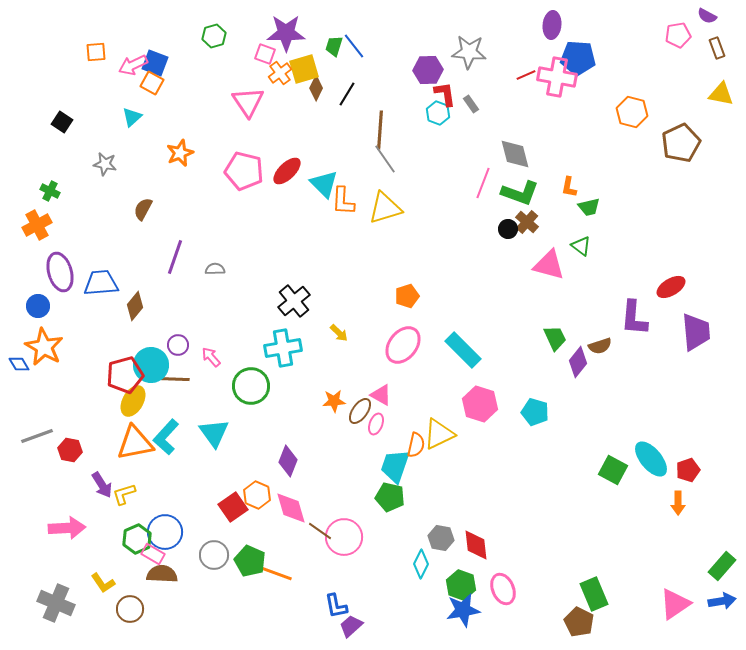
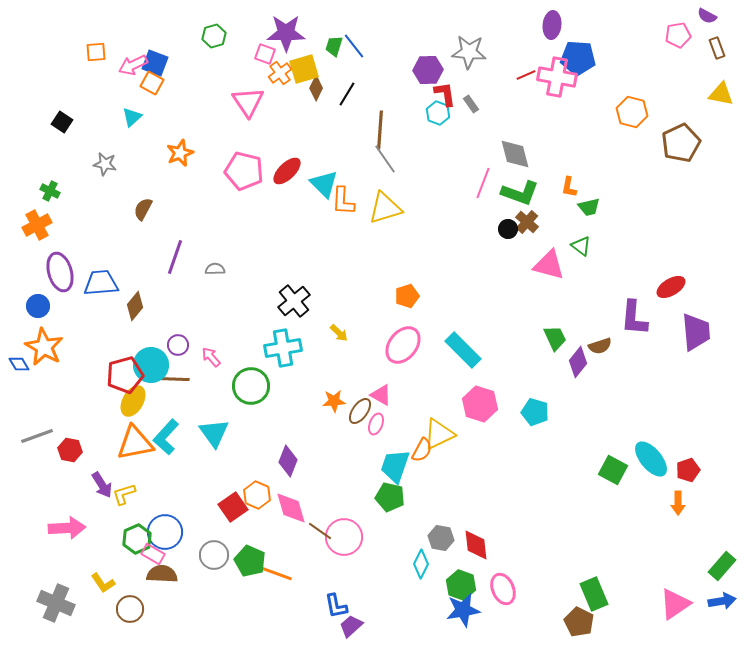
orange semicircle at (416, 445): moved 6 px right, 5 px down; rotated 15 degrees clockwise
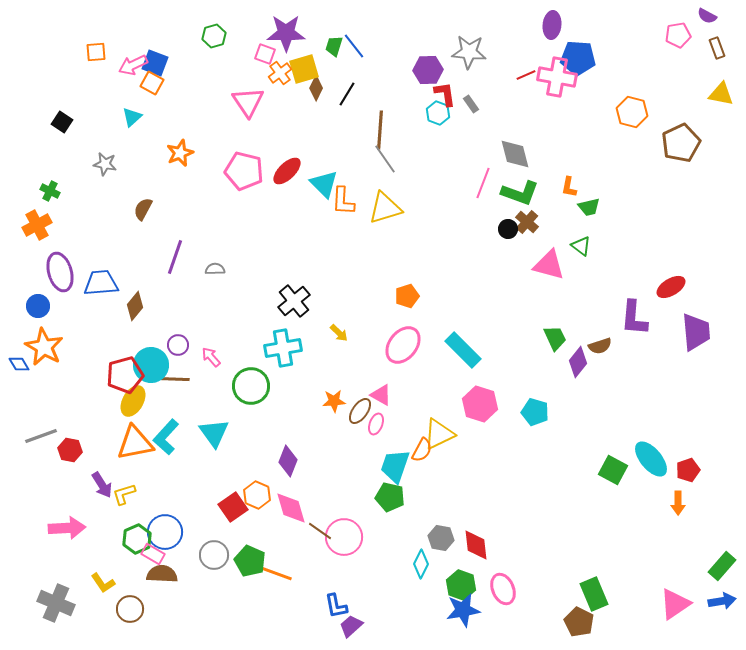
gray line at (37, 436): moved 4 px right
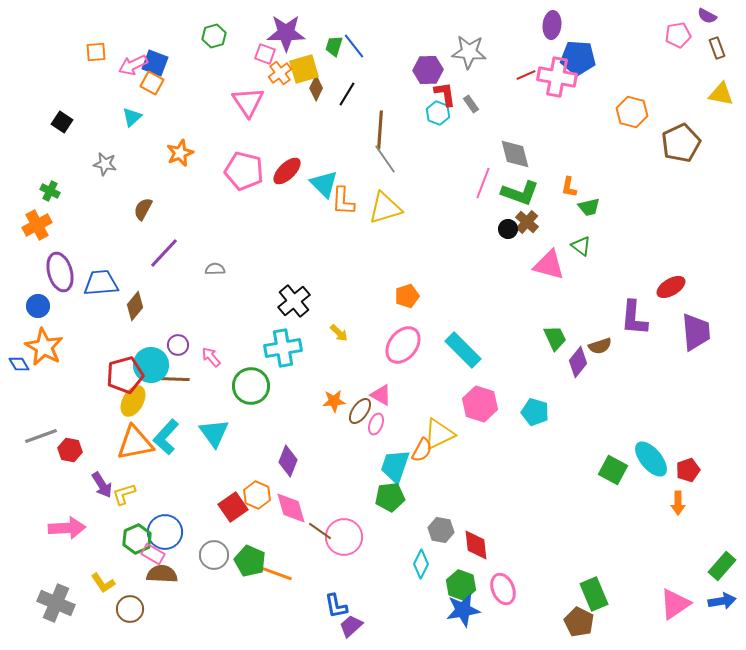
purple line at (175, 257): moved 11 px left, 4 px up; rotated 24 degrees clockwise
green pentagon at (390, 497): rotated 20 degrees counterclockwise
gray hexagon at (441, 538): moved 8 px up
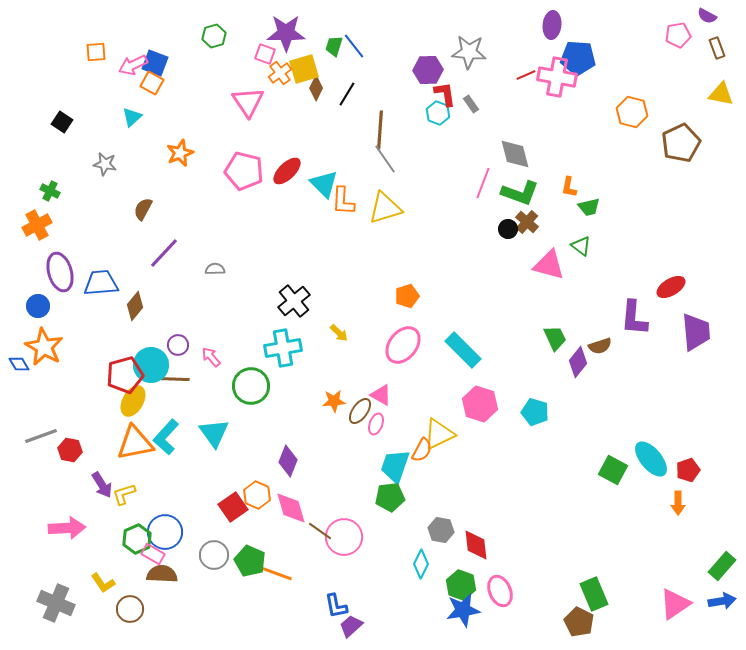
pink ellipse at (503, 589): moved 3 px left, 2 px down
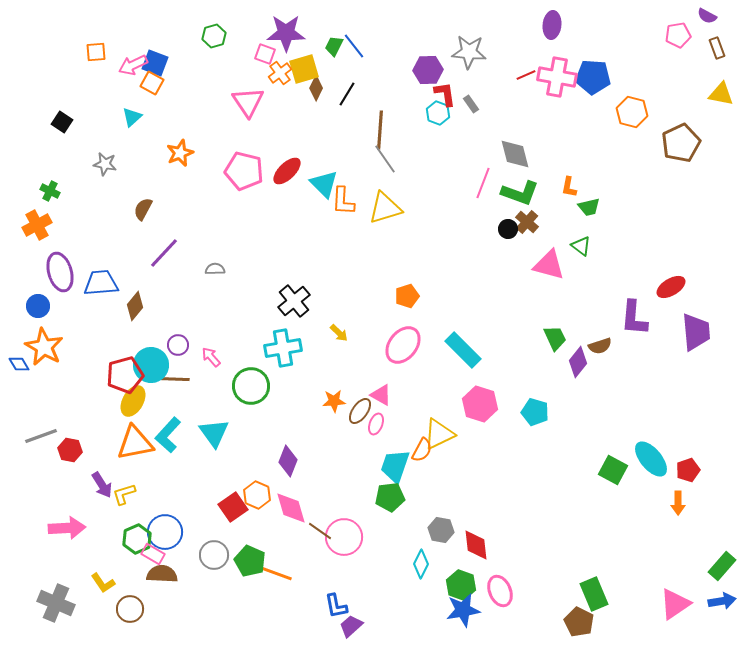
green trapezoid at (334, 46): rotated 10 degrees clockwise
blue pentagon at (578, 58): moved 15 px right, 19 px down
cyan L-shape at (166, 437): moved 2 px right, 2 px up
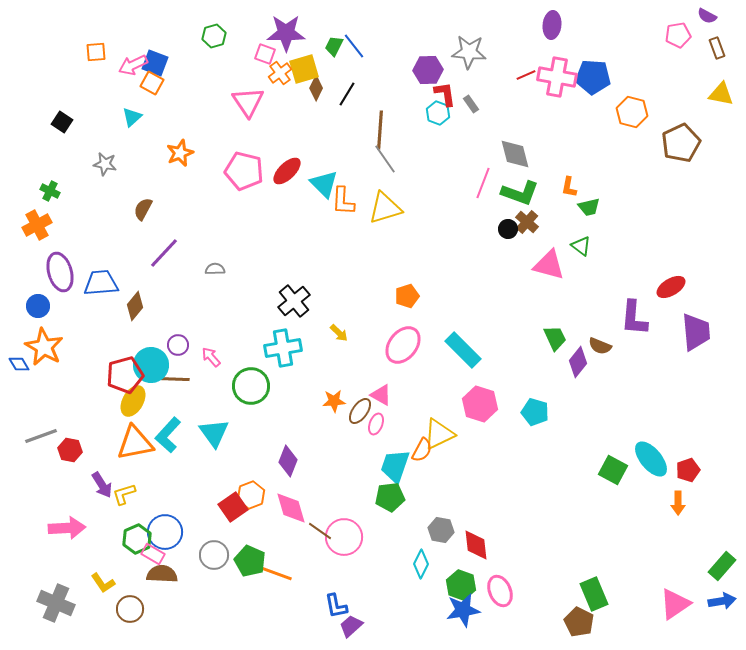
brown semicircle at (600, 346): rotated 40 degrees clockwise
orange hexagon at (257, 495): moved 6 px left; rotated 16 degrees clockwise
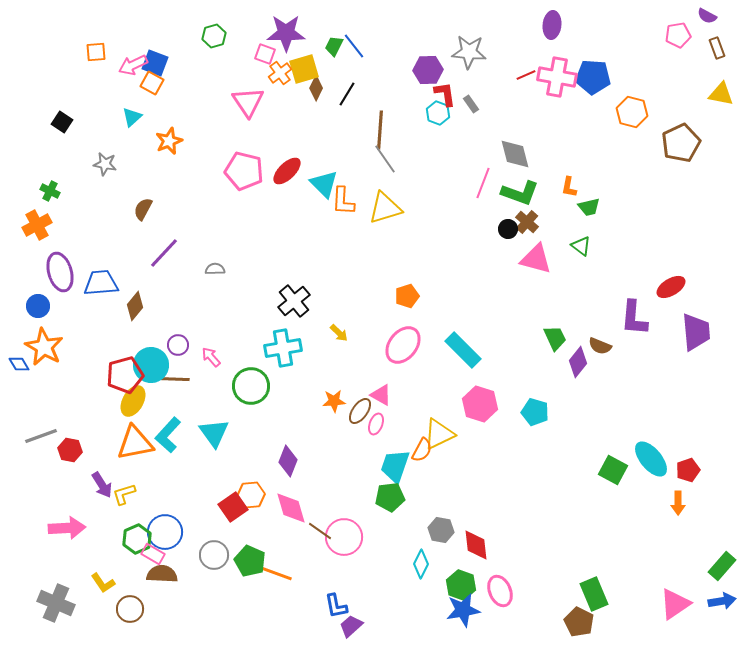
orange star at (180, 153): moved 11 px left, 12 px up
pink triangle at (549, 265): moved 13 px left, 6 px up
orange hexagon at (251, 495): rotated 16 degrees clockwise
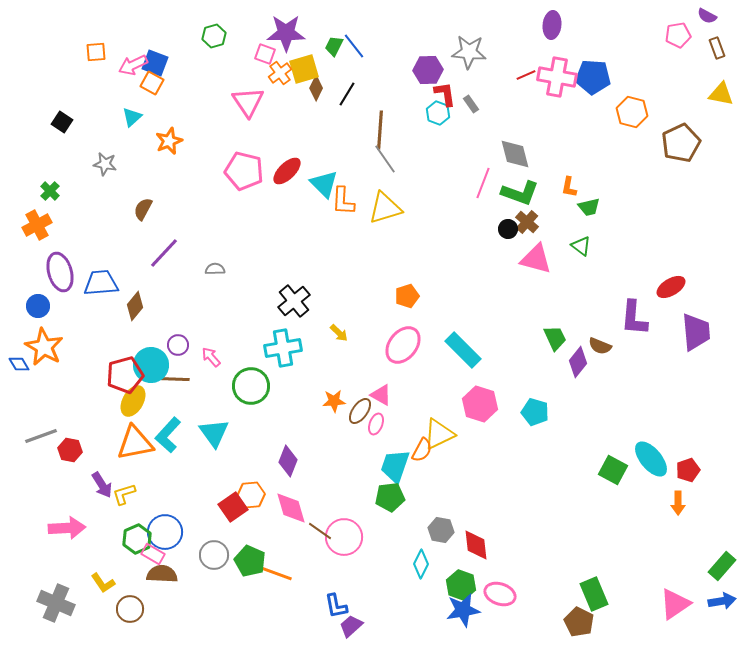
green cross at (50, 191): rotated 18 degrees clockwise
pink ellipse at (500, 591): moved 3 px down; rotated 48 degrees counterclockwise
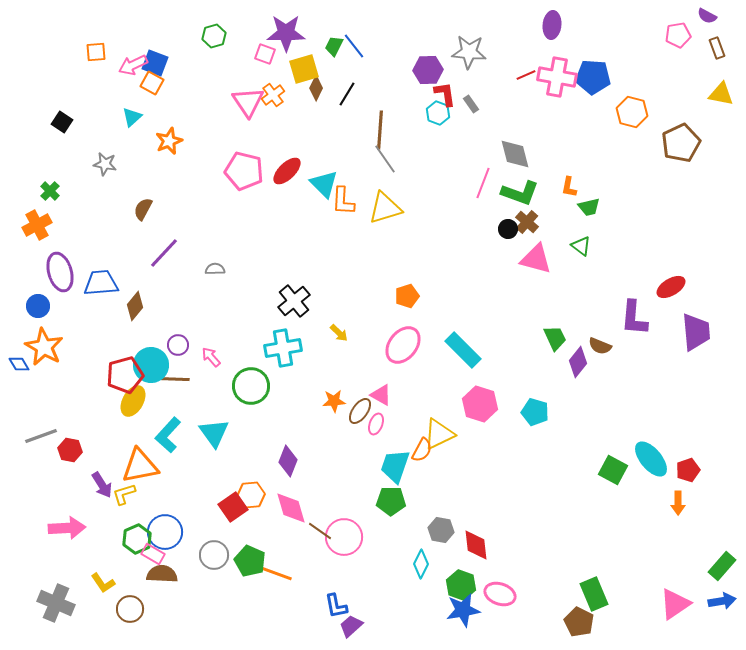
orange cross at (280, 73): moved 7 px left, 22 px down
orange triangle at (135, 443): moved 5 px right, 23 px down
green pentagon at (390, 497): moved 1 px right, 4 px down; rotated 8 degrees clockwise
